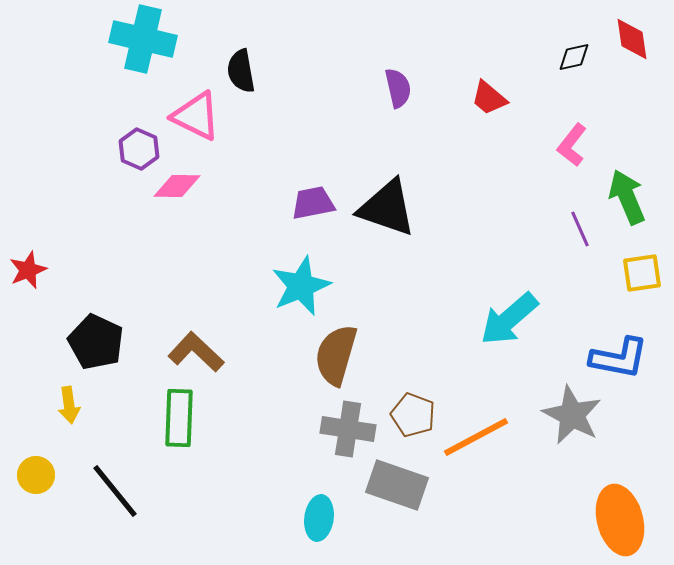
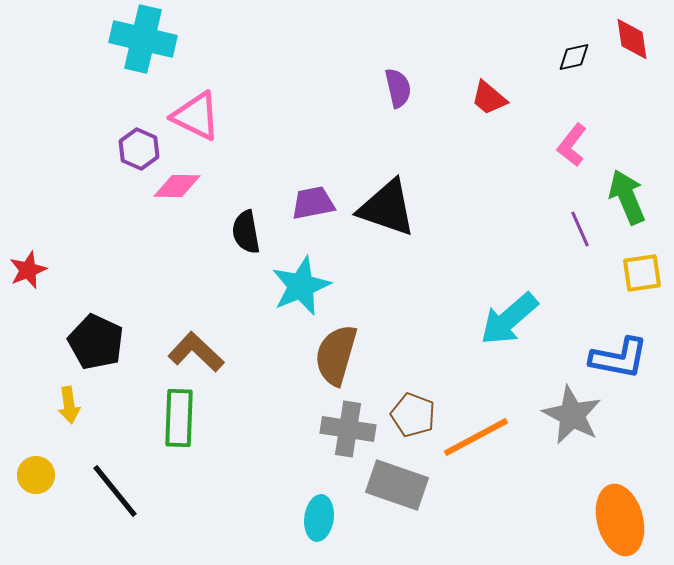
black semicircle: moved 5 px right, 161 px down
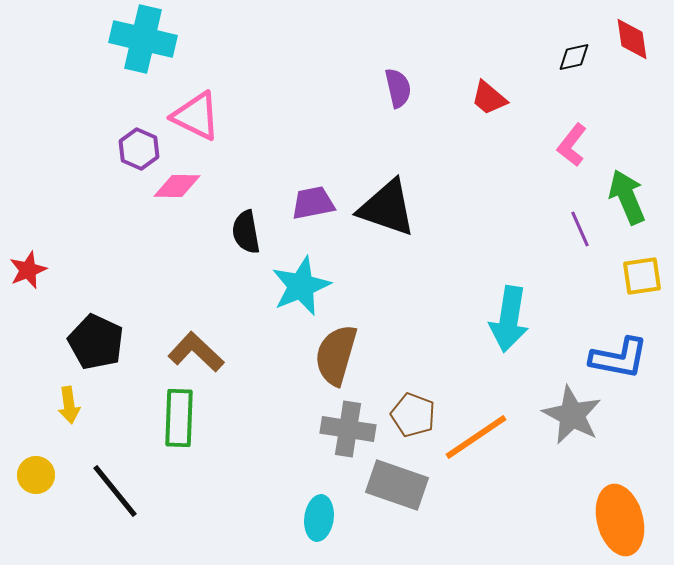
yellow square: moved 3 px down
cyan arrow: rotated 40 degrees counterclockwise
orange line: rotated 6 degrees counterclockwise
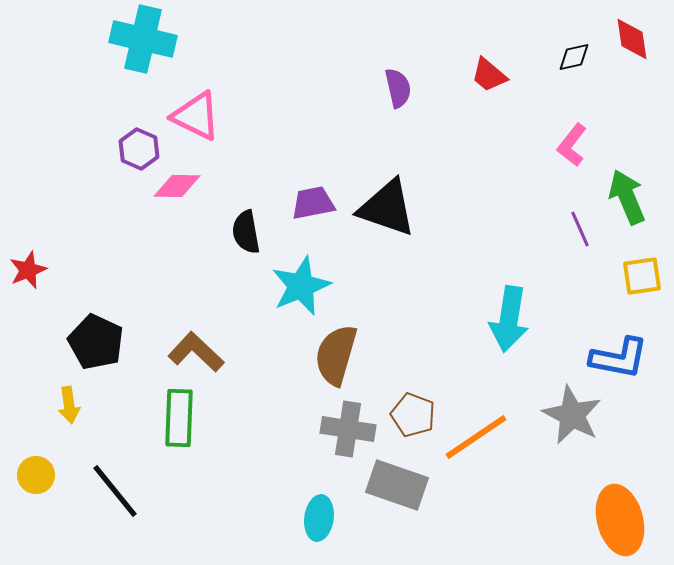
red trapezoid: moved 23 px up
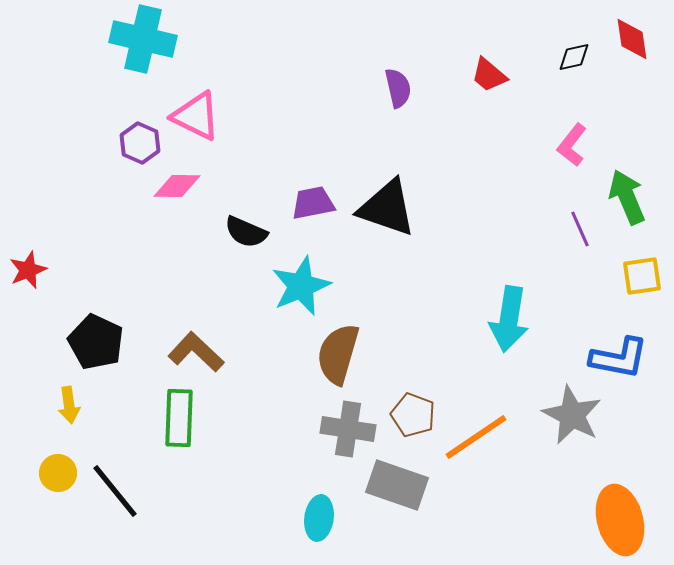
purple hexagon: moved 1 px right, 6 px up
black semicircle: rotated 57 degrees counterclockwise
brown semicircle: moved 2 px right, 1 px up
yellow circle: moved 22 px right, 2 px up
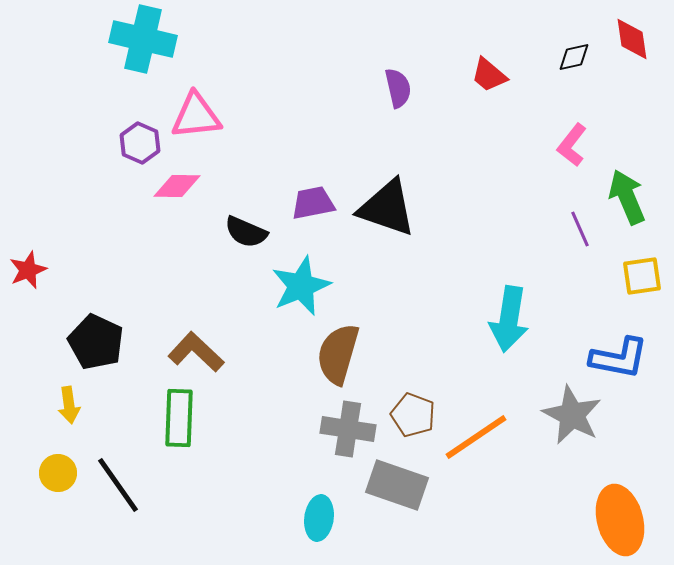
pink triangle: rotated 32 degrees counterclockwise
black line: moved 3 px right, 6 px up; rotated 4 degrees clockwise
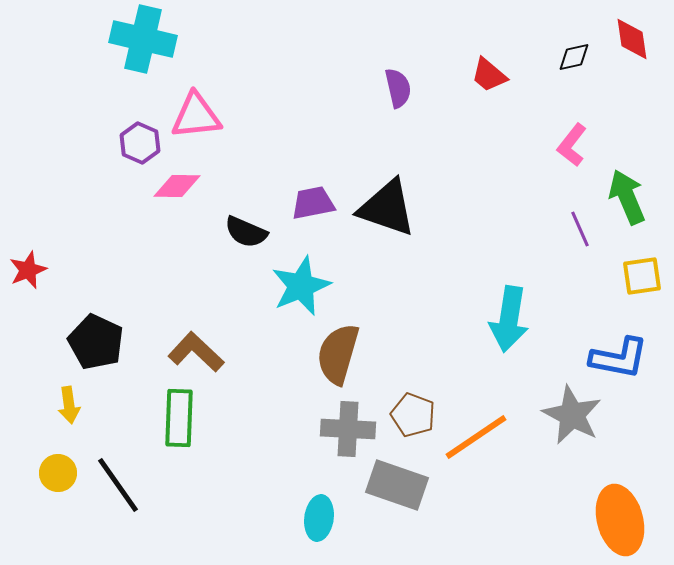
gray cross: rotated 6 degrees counterclockwise
